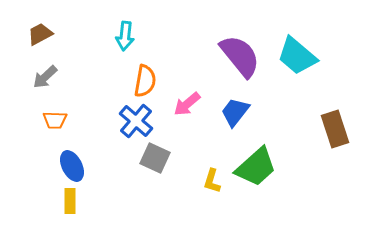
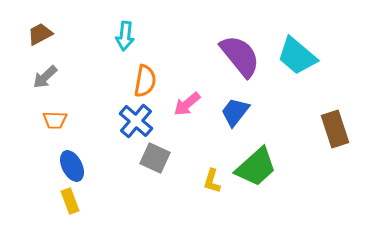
yellow rectangle: rotated 20 degrees counterclockwise
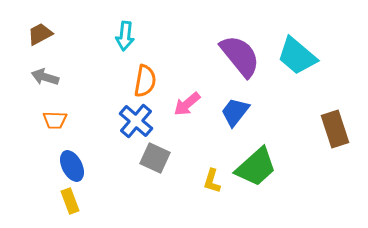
gray arrow: rotated 60 degrees clockwise
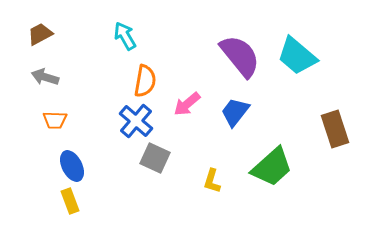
cyan arrow: rotated 144 degrees clockwise
green trapezoid: moved 16 px right
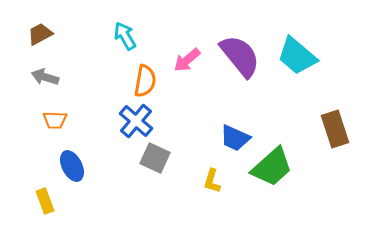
pink arrow: moved 44 px up
blue trapezoid: moved 26 px down; rotated 104 degrees counterclockwise
yellow rectangle: moved 25 px left
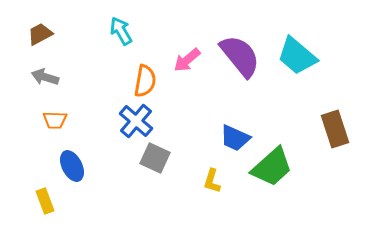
cyan arrow: moved 4 px left, 5 px up
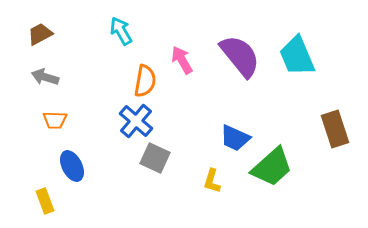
cyan trapezoid: rotated 27 degrees clockwise
pink arrow: moved 5 px left; rotated 100 degrees clockwise
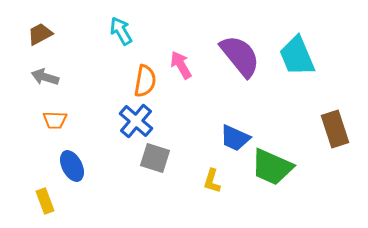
pink arrow: moved 1 px left, 5 px down
gray square: rotated 8 degrees counterclockwise
green trapezoid: rotated 66 degrees clockwise
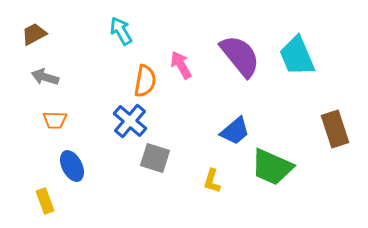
brown trapezoid: moved 6 px left
blue cross: moved 6 px left
blue trapezoid: moved 7 px up; rotated 64 degrees counterclockwise
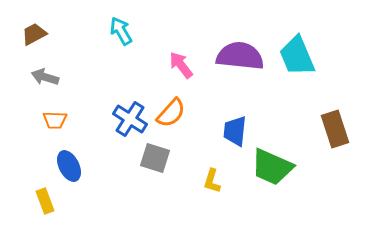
purple semicircle: rotated 45 degrees counterclockwise
pink arrow: rotated 8 degrees counterclockwise
orange semicircle: moved 26 px right, 32 px down; rotated 32 degrees clockwise
blue cross: moved 2 px up; rotated 8 degrees counterclockwise
blue trapezoid: rotated 136 degrees clockwise
blue ellipse: moved 3 px left
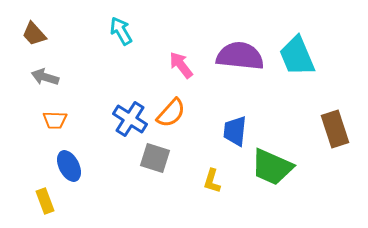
brown trapezoid: rotated 104 degrees counterclockwise
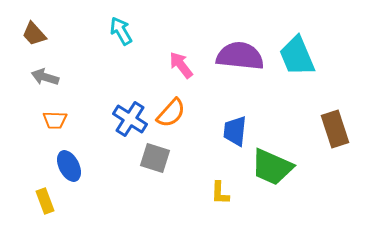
yellow L-shape: moved 8 px right, 12 px down; rotated 15 degrees counterclockwise
